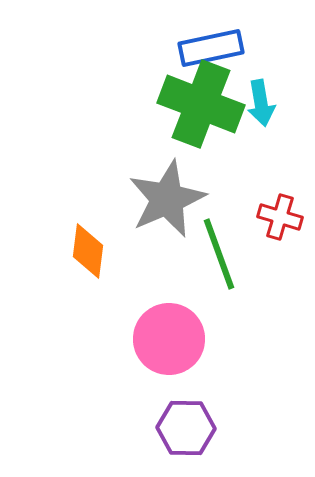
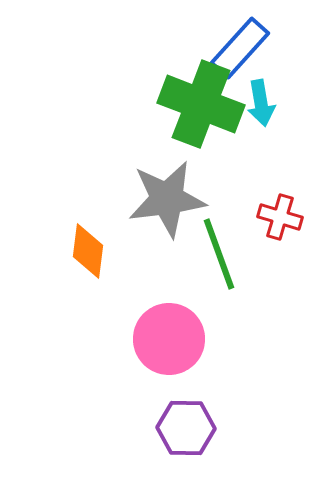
blue rectangle: moved 29 px right; rotated 36 degrees counterclockwise
gray star: rotated 16 degrees clockwise
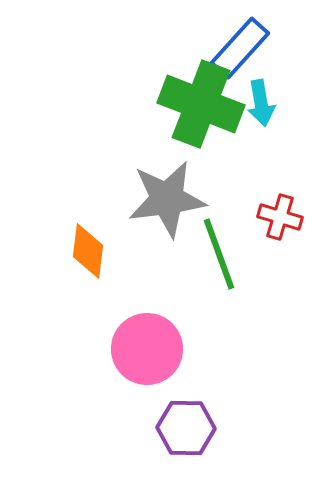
pink circle: moved 22 px left, 10 px down
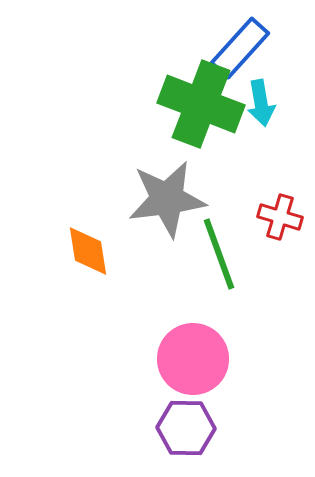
orange diamond: rotated 16 degrees counterclockwise
pink circle: moved 46 px right, 10 px down
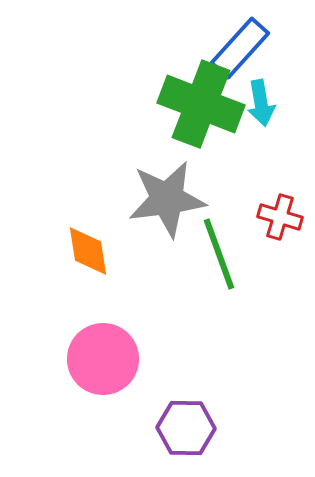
pink circle: moved 90 px left
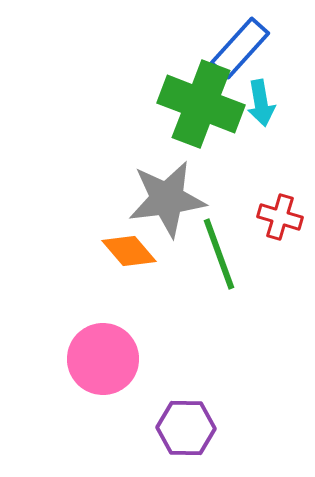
orange diamond: moved 41 px right; rotated 32 degrees counterclockwise
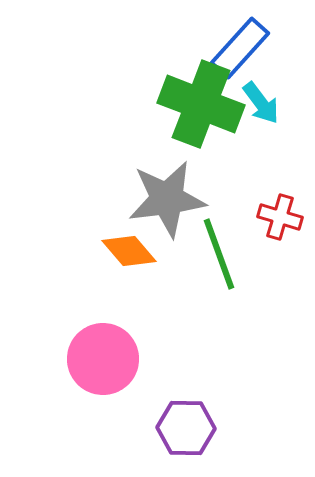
cyan arrow: rotated 27 degrees counterclockwise
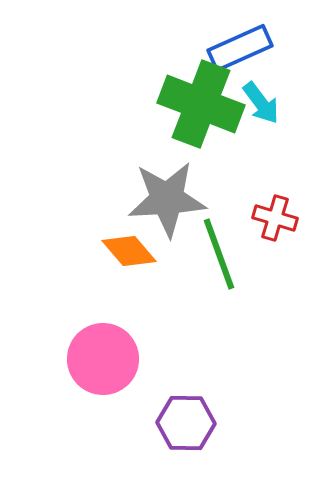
blue rectangle: rotated 24 degrees clockwise
gray star: rotated 4 degrees clockwise
red cross: moved 5 px left, 1 px down
purple hexagon: moved 5 px up
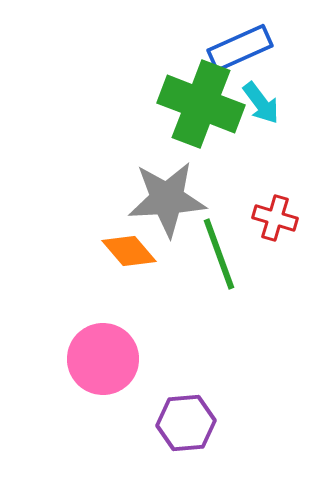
purple hexagon: rotated 6 degrees counterclockwise
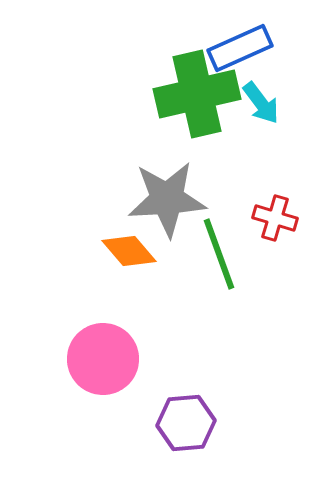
green cross: moved 4 px left, 10 px up; rotated 34 degrees counterclockwise
